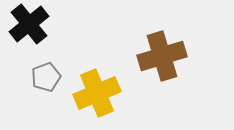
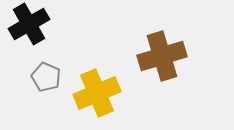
black cross: rotated 9 degrees clockwise
gray pentagon: rotated 28 degrees counterclockwise
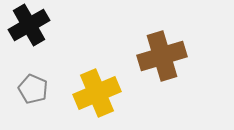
black cross: moved 1 px down
gray pentagon: moved 13 px left, 12 px down
